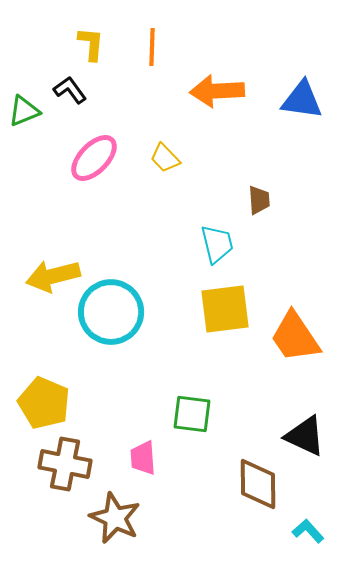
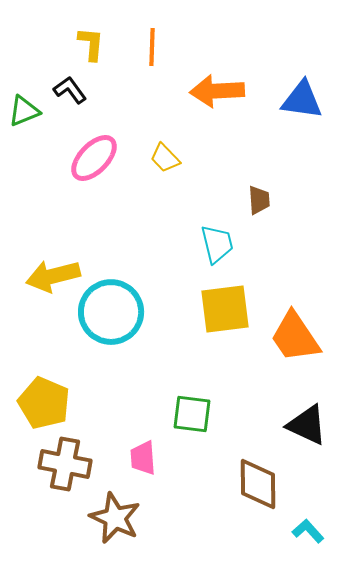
black triangle: moved 2 px right, 11 px up
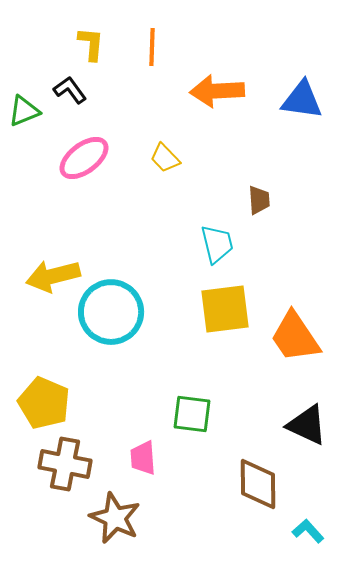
pink ellipse: moved 10 px left; rotated 9 degrees clockwise
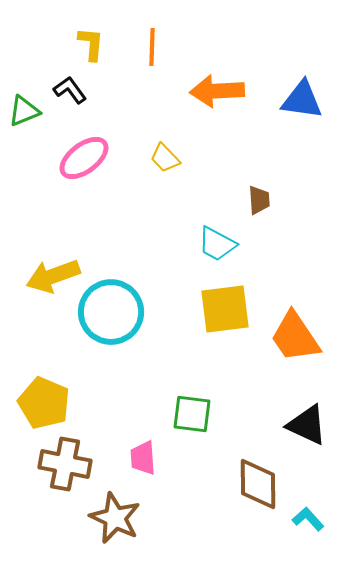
cyan trapezoid: rotated 132 degrees clockwise
yellow arrow: rotated 6 degrees counterclockwise
cyan L-shape: moved 12 px up
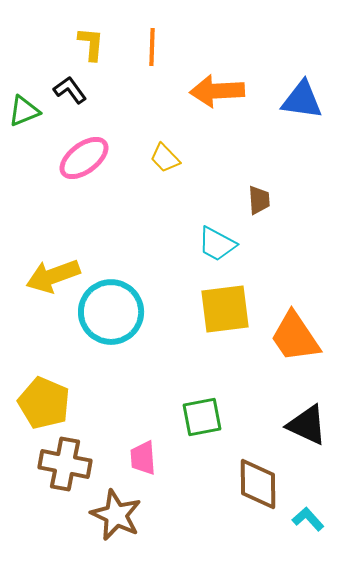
green square: moved 10 px right, 3 px down; rotated 18 degrees counterclockwise
brown star: moved 1 px right, 3 px up
